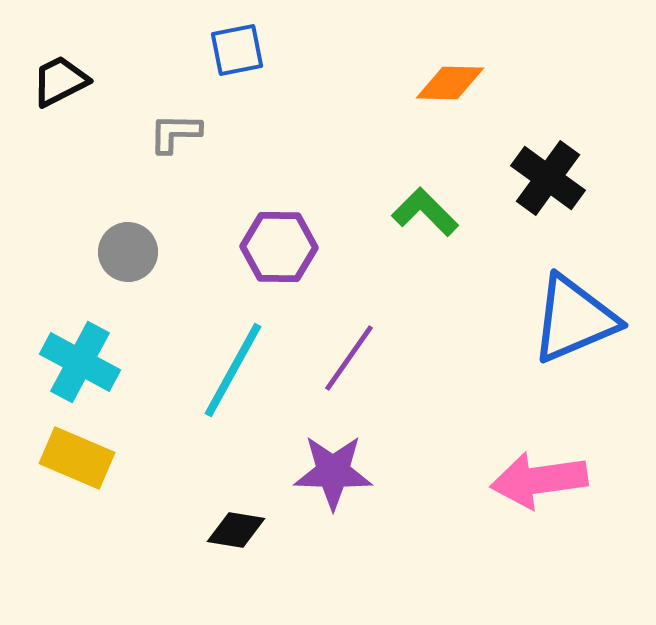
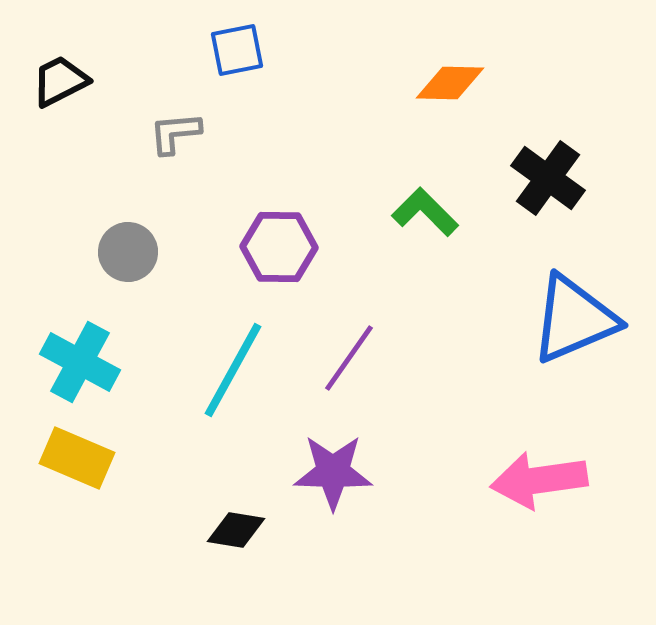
gray L-shape: rotated 6 degrees counterclockwise
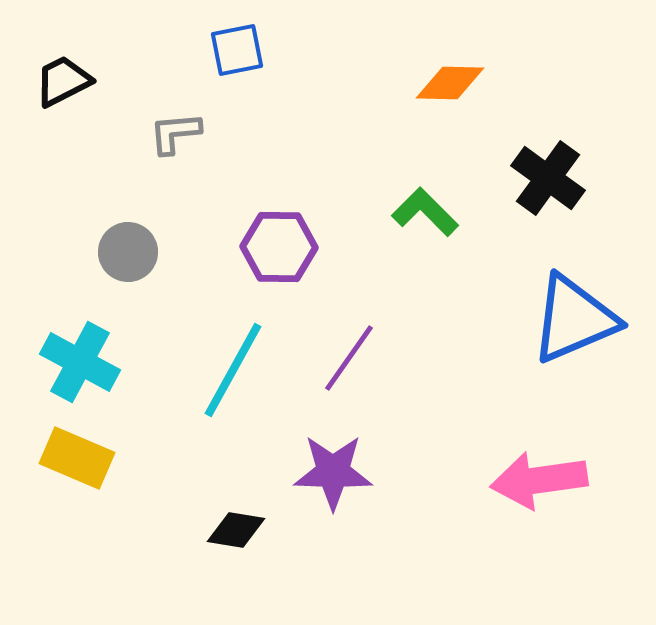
black trapezoid: moved 3 px right
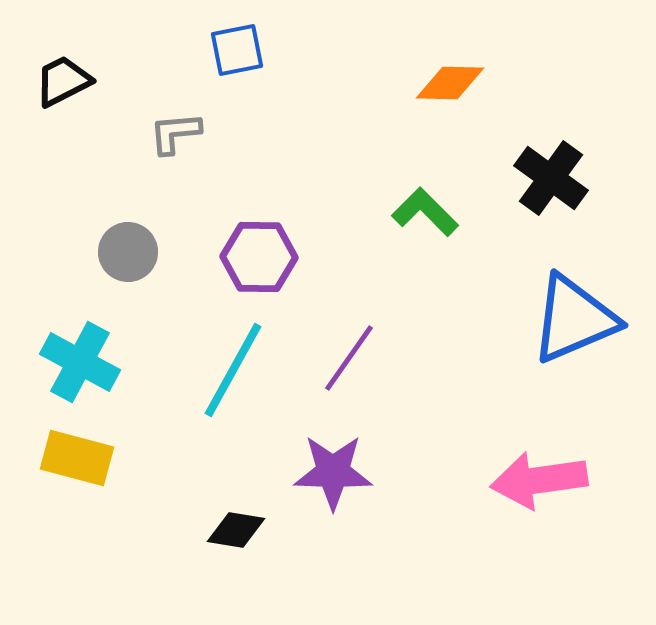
black cross: moved 3 px right
purple hexagon: moved 20 px left, 10 px down
yellow rectangle: rotated 8 degrees counterclockwise
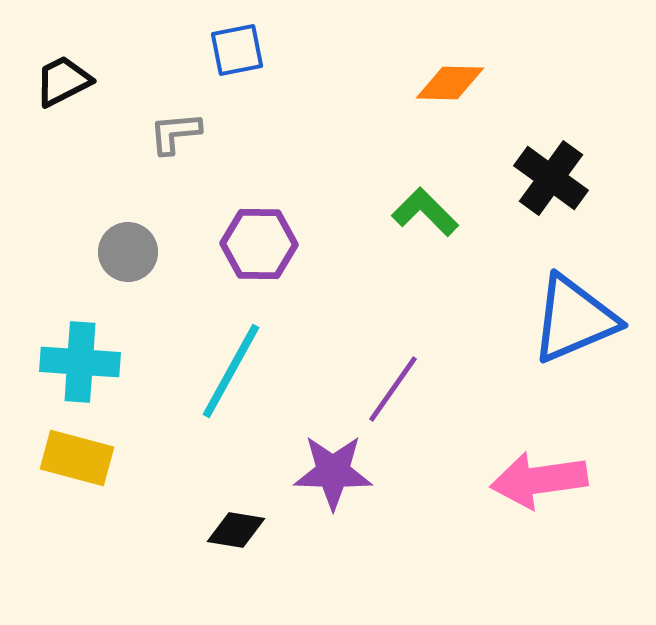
purple hexagon: moved 13 px up
purple line: moved 44 px right, 31 px down
cyan cross: rotated 24 degrees counterclockwise
cyan line: moved 2 px left, 1 px down
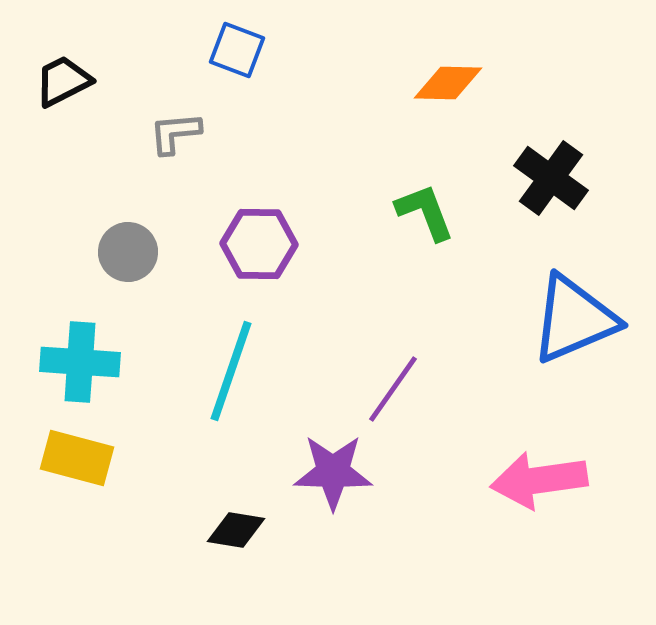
blue square: rotated 32 degrees clockwise
orange diamond: moved 2 px left
green L-shape: rotated 24 degrees clockwise
cyan line: rotated 10 degrees counterclockwise
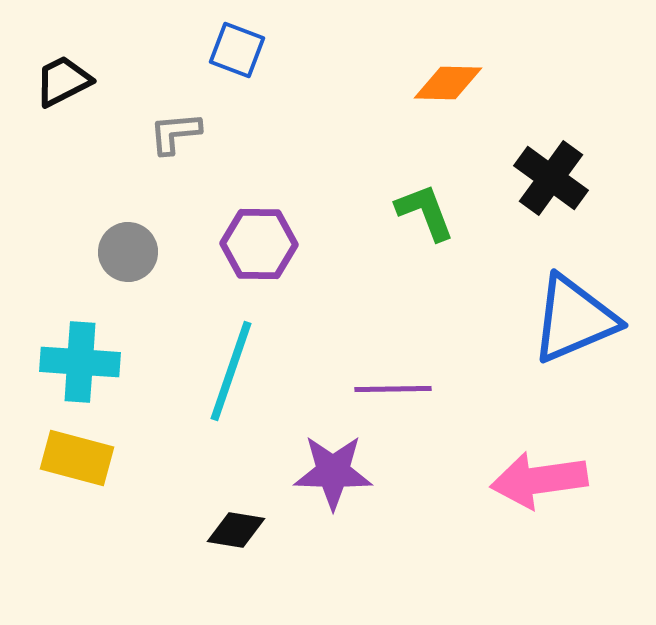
purple line: rotated 54 degrees clockwise
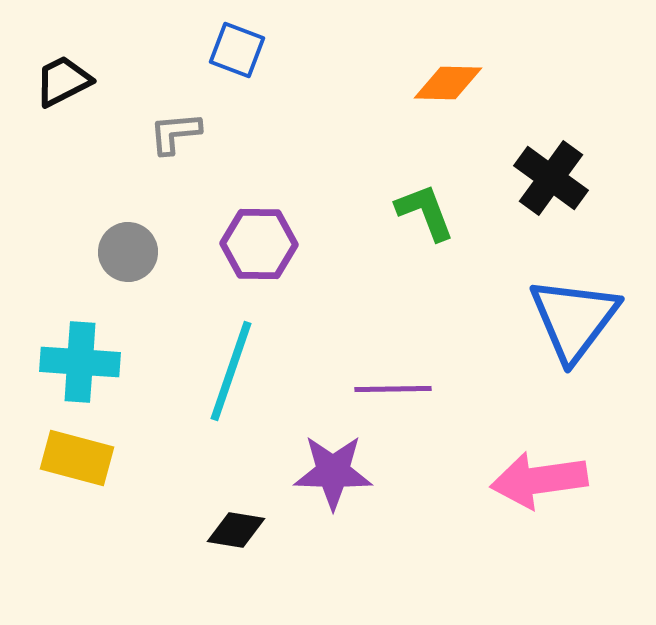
blue triangle: rotated 30 degrees counterclockwise
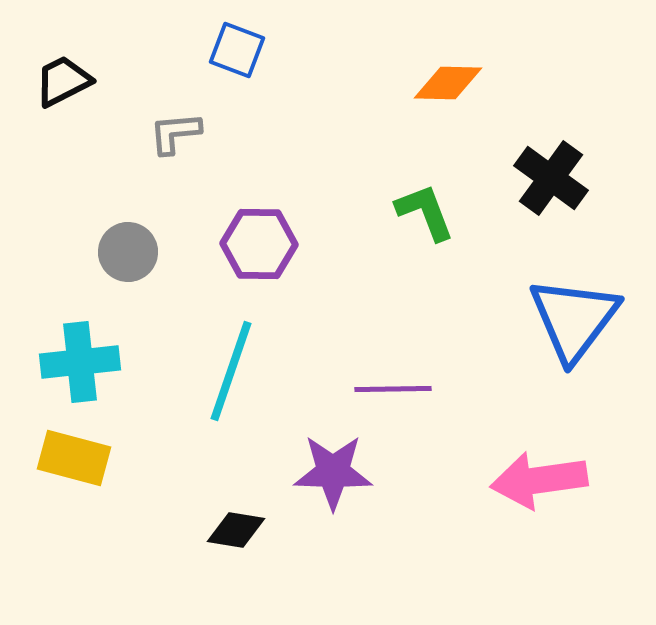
cyan cross: rotated 10 degrees counterclockwise
yellow rectangle: moved 3 px left
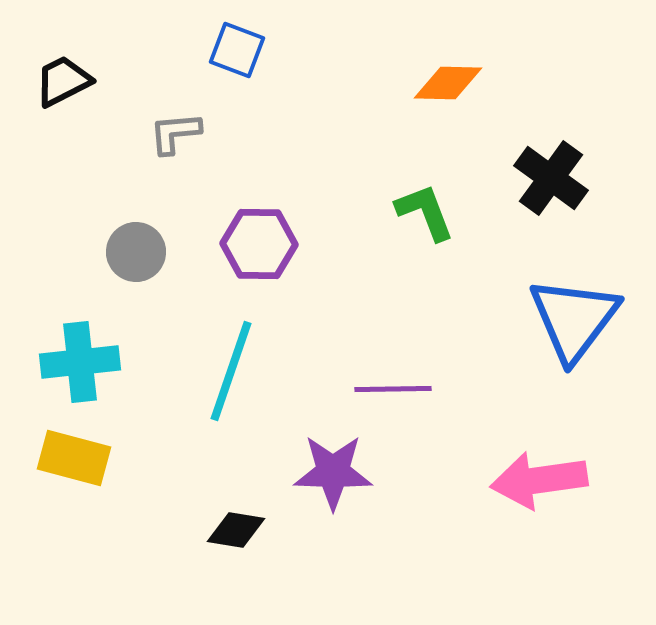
gray circle: moved 8 px right
